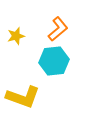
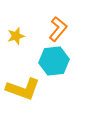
orange L-shape: rotated 10 degrees counterclockwise
yellow L-shape: moved 8 px up
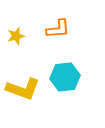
orange L-shape: rotated 45 degrees clockwise
cyan hexagon: moved 11 px right, 16 px down
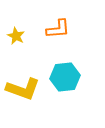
yellow star: rotated 30 degrees counterclockwise
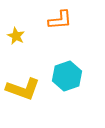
orange L-shape: moved 2 px right, 9 px up
cyan hexagon: moved 2 px right, 1 px up; rotated 12 degrees counterclockwise
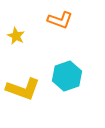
orange L-shape: rotated 25 degrees clockwise
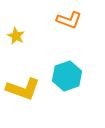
orange L-shape: moved 9 px right
